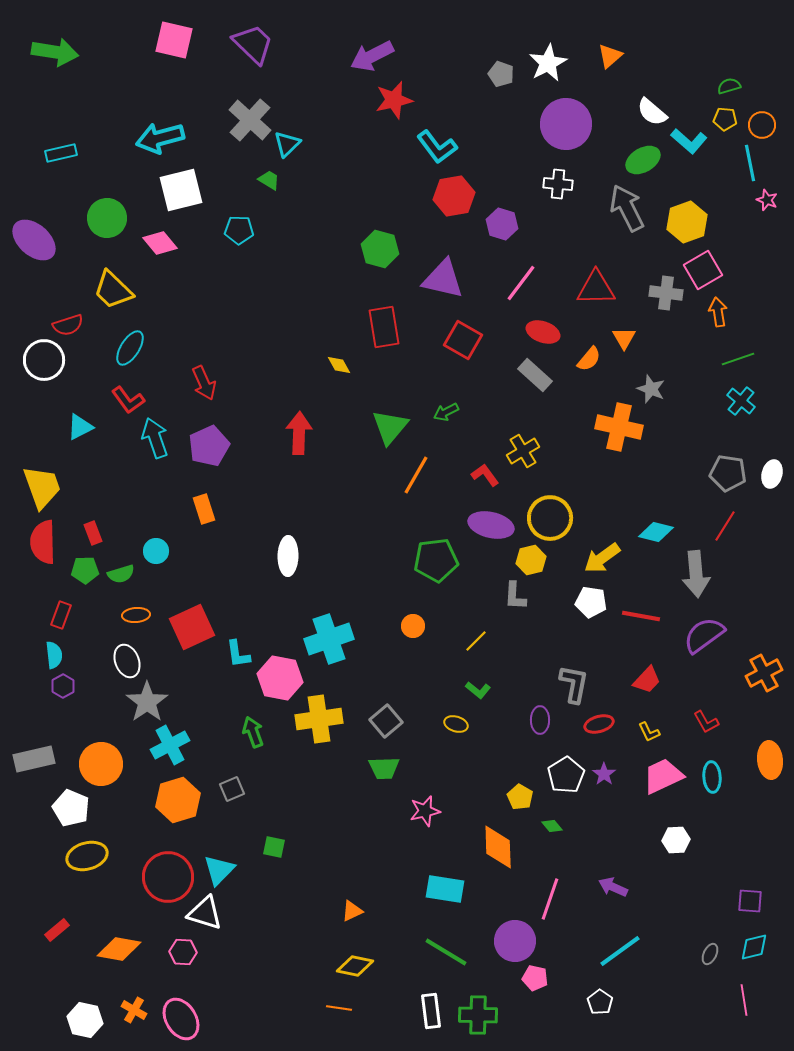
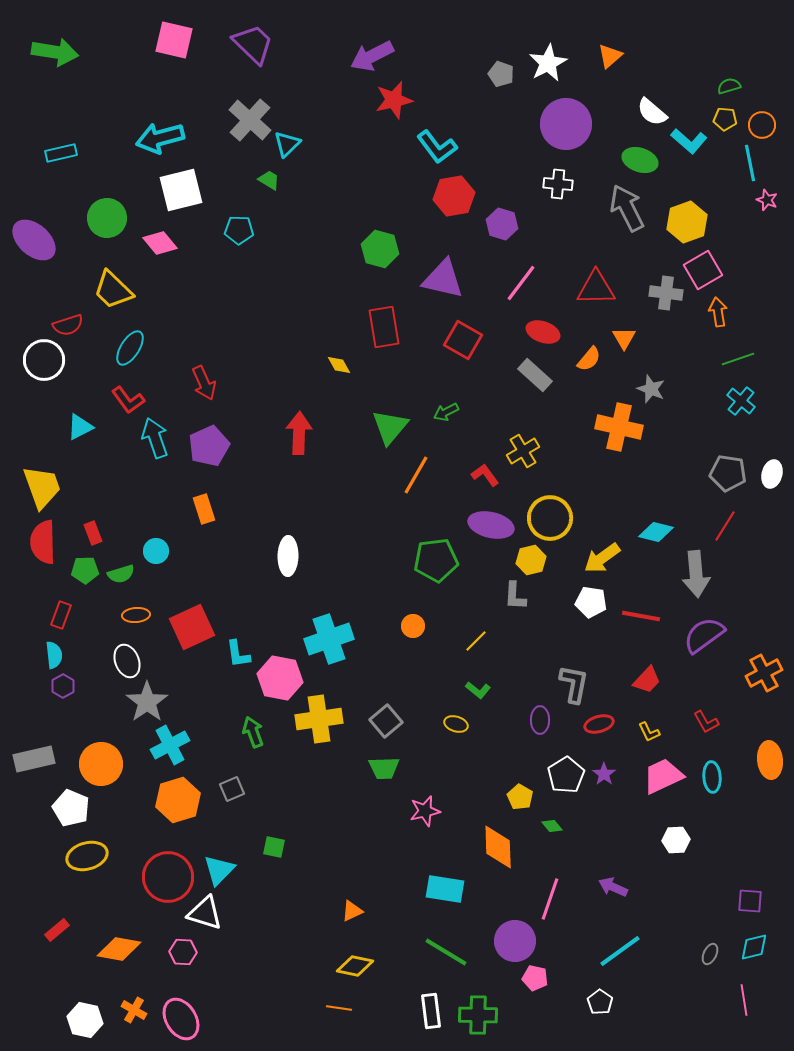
green ellipse at (643, 160): moved 3 px left; rotated 48 degrees clockwise
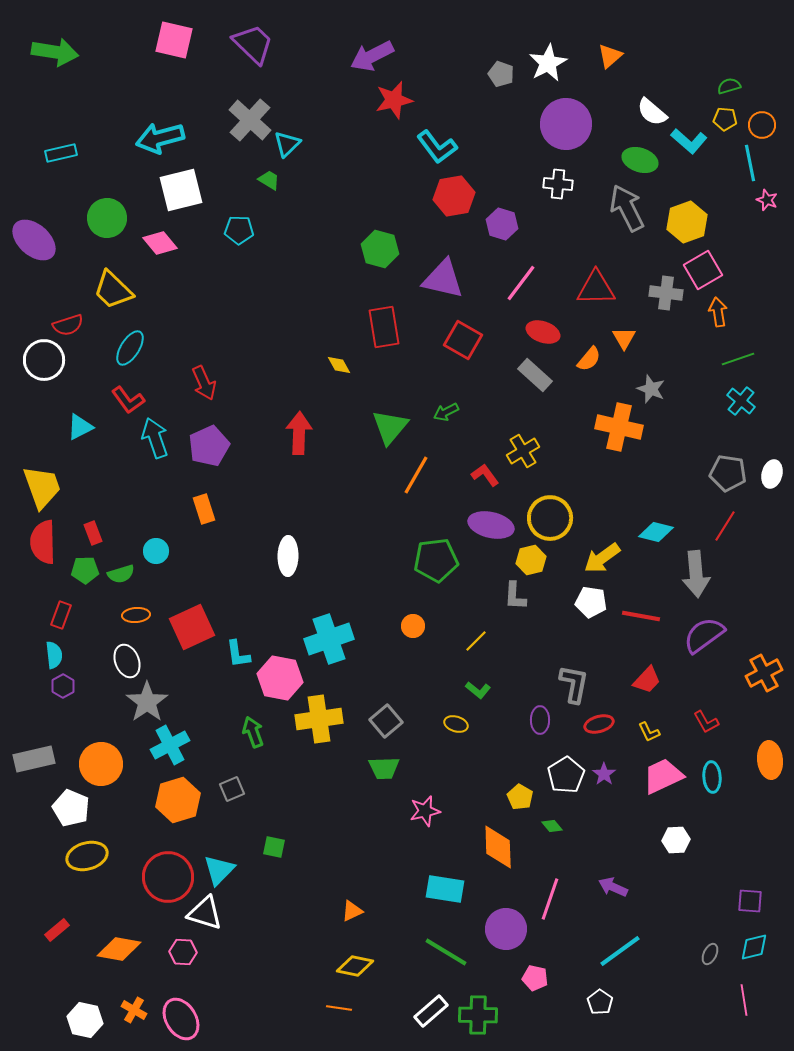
purple circle at (515, 941): moved 9 px left, 12 px up
white rectangle at (431, 1011): rotated 56 degrees clockwise
